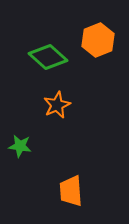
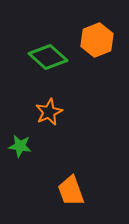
orange hexagon: moved 1 px left
orange star: moved 8 px left, 7 px down
orange trapezoid: rotated 16 degrees counterclockwise
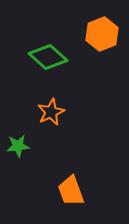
orange hexagon: moved 5 px right, 6 px up
orange star: moved 2 px right
green star: moved 2 px left; rotated 15 degrees counterclockwise
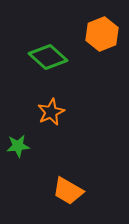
orange trapezoid: moved 3 px left; rotated 40 degrees counterclockwise
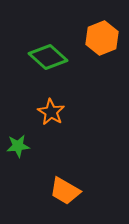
orange hexagon: moved 4 px down
orange star: rotated 16 degrees counterclockwise
orange trapezoid: moved 3 px left
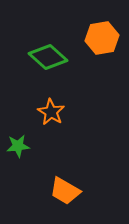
orange hexagon: rotated 12 degrees clockwise
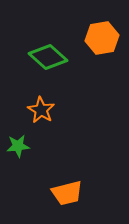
orange star: moved 10 px left, 2 px up
orange trapezoid: moved 2 px right, 2 px down; rotated 44 degrees counterclockwise
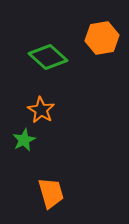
green star: moved 6 px right, 6 px up; rotated 20 degrees counterclockwise
orange trapezoid: moved 16 px left; rotated 92 degrees counterclockwise
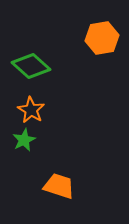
green diamond: moved 17 px left, 9 px down
orange star: moved 10 px left
orange trapezoid: moved 8 px right, 7 px up; rotated 56 degrees counterclockwise
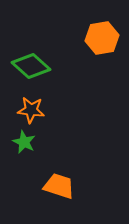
orange star: rotated 24 degrees counterclockwise
green star: moved 2 px down; rotated 20 degrees counterclockwise
